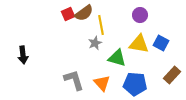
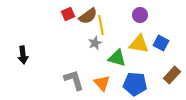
brown semicircle: moved 4 px right, 3 px down
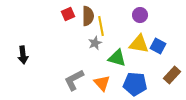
brown semicircle: rotated 54 degrees counterclockwise
yellow line: moved 1 px down
blue square: moved 3 px left, 3 px down
gray L-shape: rotated 100 degrees counterclockwise
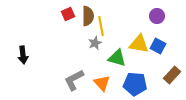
purple circle: moved 17 px right, 1 px down
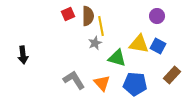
gray L-shape: rotated 85 degrees clockwise
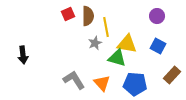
yellow line: moved 5 px right, 1 px down
yellow triangle: moved 12 px left
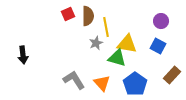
purple circle: moved 4 px right, 5 px down
gray star: moved 1 px right
blue pentagon: rotated 30 degrees clockwise
